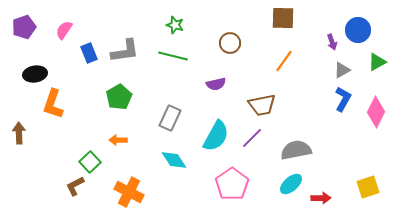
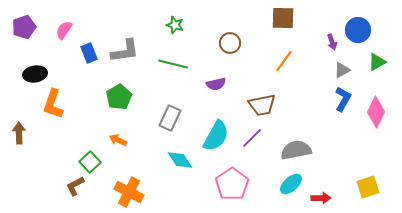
green line: moved 8 px down
orange arrow: rotated 24 degrees clockwise
cyan diamond: moved 6 px right
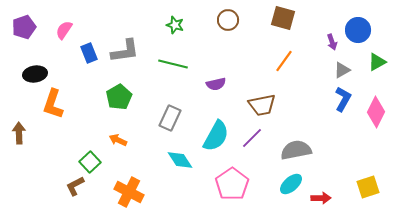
brown square: rotated 15 degrees clockwise
brown circle: moved 2 px left, 23 px up
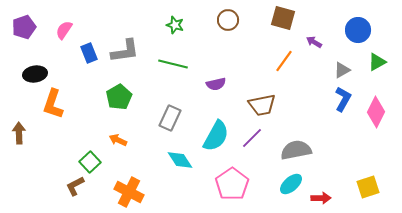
purple arrow: moved 18 px left; rotated 140 degrees clockwise
